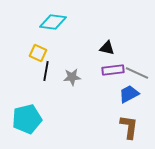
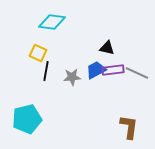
cyan diamond: moved 1 px left
blue trapezoid: moved 33 px left, 24 px up
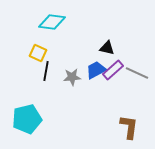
purple rectangle: rotated 35 degrees counterclockwise
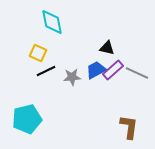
cyan diamond: rotated 72 degrees clockwise
black line: rotated 54 degrees clockwise
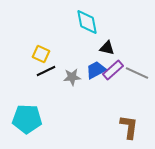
cyan diamond: moved 35 px right
yellow square: moved 3 px right, 1 px down
cyan pentagon: rotated 16 degrees clockwise
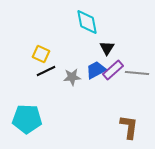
black triangle: rotated 49 degrees clockwise
gray line: rotated 20 degrees counterclockwise
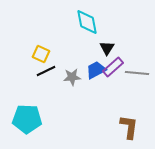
purple rectangle: moved 3 px up
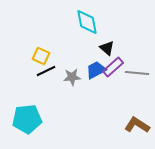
black triangle: rotated 21 degrees counterclockwise
yellow square: moved 2 px down
cyan pentagon: rotated 8 degrees counterclockwise
brown L-shape: moved 8 px right, 2 px up; rotated 65 degrees counterclockwise
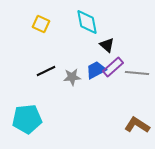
black triangle: moved 3 px up
yellow square: moved 32 px up
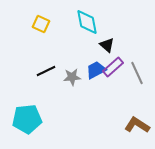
gray line: rotated 60 degrees clockwise
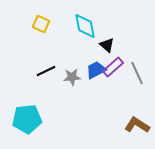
cyan diamond: moved 2 px left, 4 px down
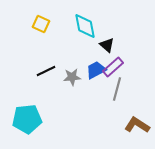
gray line: moved 20 px left, 16 px down; rotated 40 degrees clockwise
